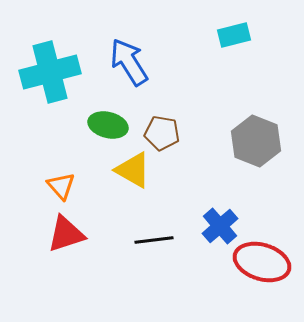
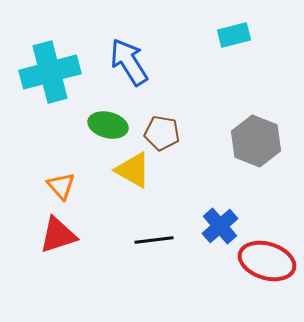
red triangle: moved 8 px left, 1 px down
red ellipse: moved 5 px right, 1 px up
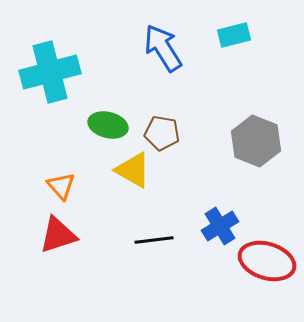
blue arrow: moved 34 px right, 14 px up
blue cross: rotated 9 degrees clockwise
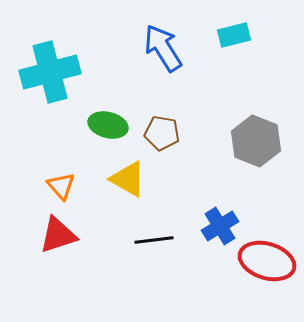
yellow triangle: moved 5 px left, 9 px down
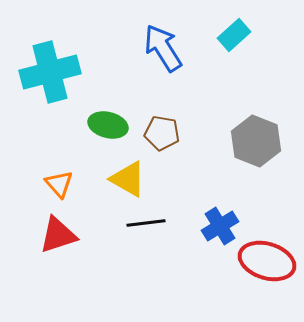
cyan rectangle: rotated 28 degrees counterclockwise
orange triangle: moved 2 px left, 2 px up
black line: moved 8 px left, 17 px up
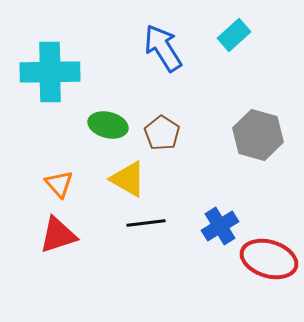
cyan cross: rotated 14 degrees clockwise
brown pentagon: rotated 24 degrees clockwise
gray hexagon: moved 2 px right, 6 px up; rotated 6 degrees counterclockwise
red ellipse: moved 2 px right, 2 px up
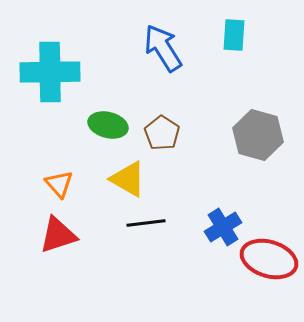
cyan rectangle: rotated 44 degrees counterclockwise
blue cross: moved 3 px right, 1 px down
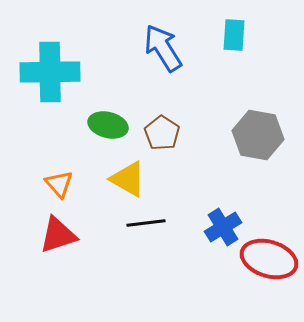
gray hexagon: rotated 6 degrees counterclockwise
